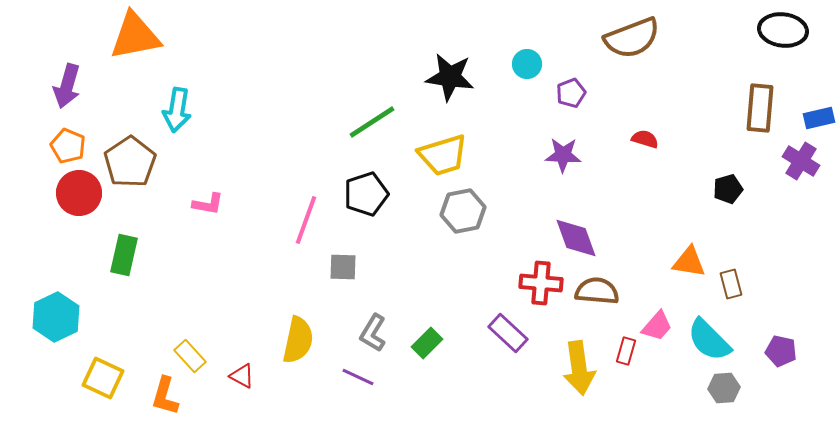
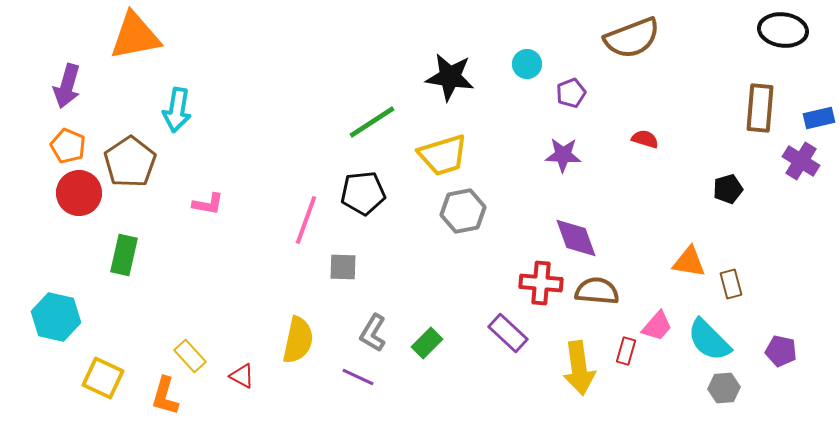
black pentagon at (366, 194): moved 3 px left, 1 px up; rotated 12 degrees clockwise
cyan hexagon at (56, 317): rotated 21 degrees counterclockwise
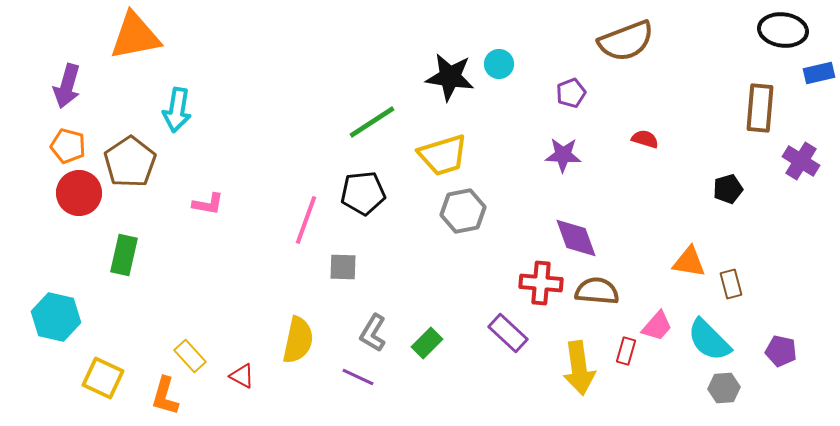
brown semicircle at (632, 38): moved 6 px left, 3 px down
cyan circle at (527, 64): moved 28 px left
blue rectangle at (819, 118): moved 45 px up
orange pentagon at (68, 146): rotated 8 degrees counterclockwise
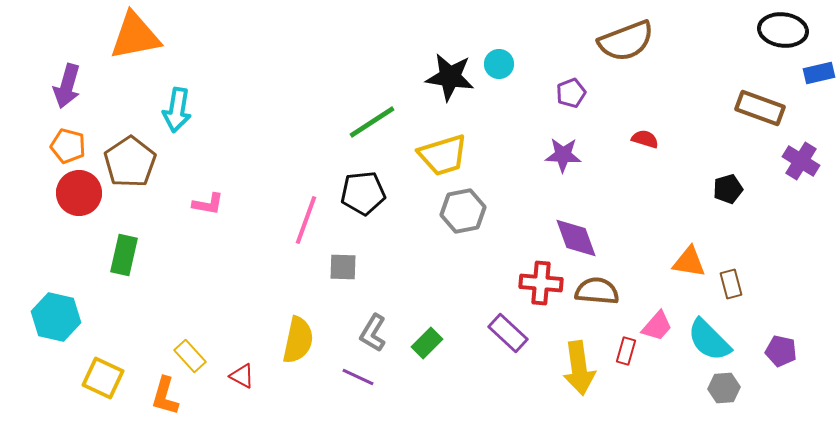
brown rectangle at (760, 108): rotated 75 degrees counterclockwise
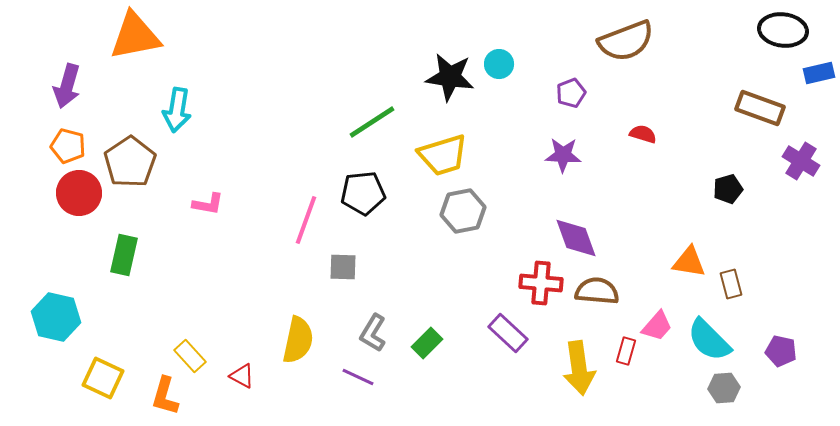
red semicircle at (645, 139): moved 2 px left, 5 px up
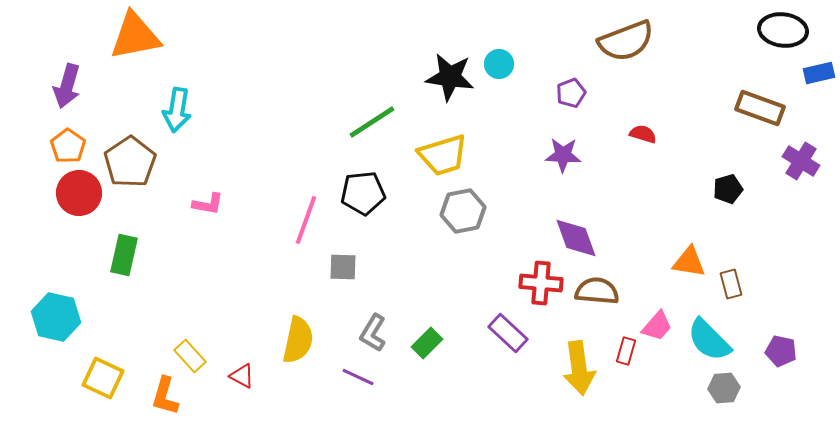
orange pentagon at (68, 146): rotated 20 degrees clockwise
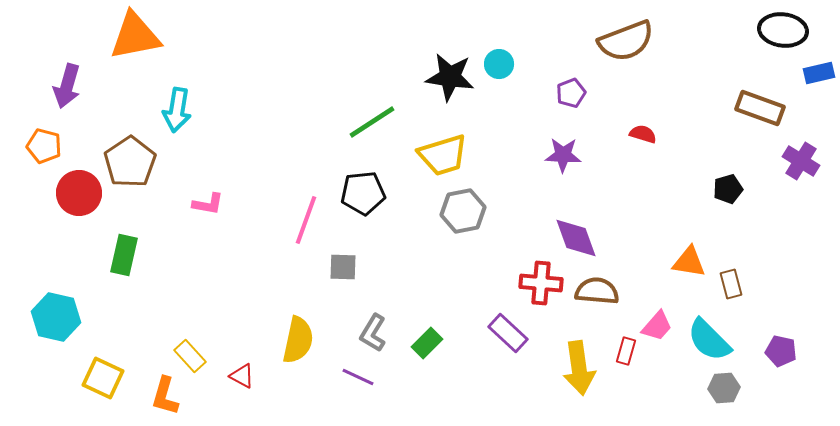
orange pentagon at (68, 146): moved 24 px left; rotated 20 degrees counterclockwise
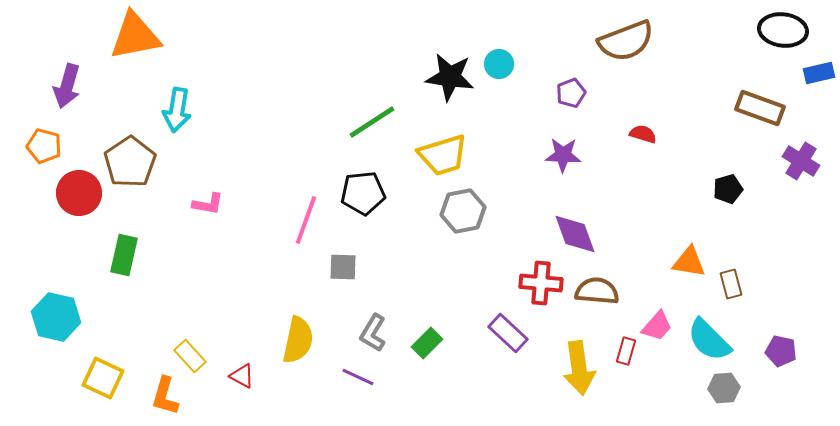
purple diamond at (576, 238): moved 1 px left, 4 px up
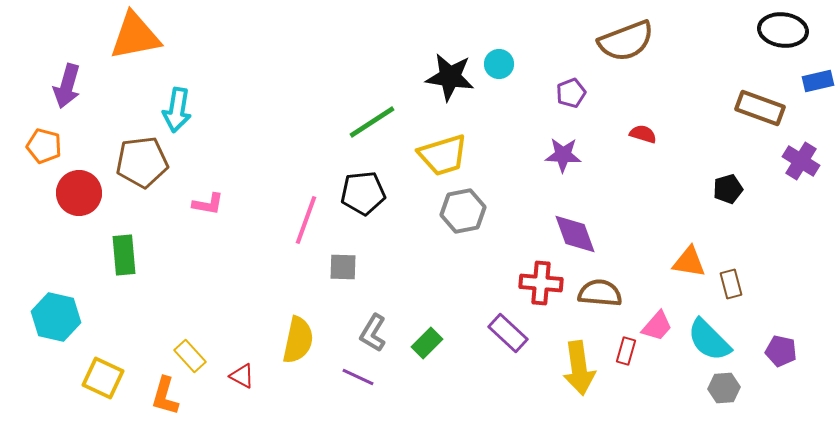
blue rectangle at (819, 73): moved 1 px left, 8 px down
brown pentagon at (130, 162): moved 12 px right; rotated 27 degrees clockwise
green rectangle at (124, 255): rotated 18 degrees counterclockwise
brown semicircle at (597, 291): moved 3 px right, 2 px down
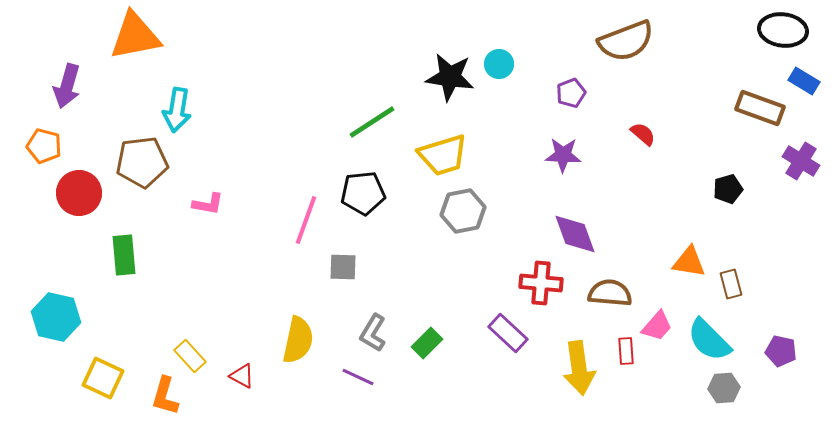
blue rectangle at (818, 81): moved 14 px left; rotated 44 degrees clockwise
red semicircle at (643, 134): rotated 24 degrees clockwise
brown semicircle at (600, 293): moved 10 px right
red rectangle at (626, 351): rotated 20 degrees counterclockwise
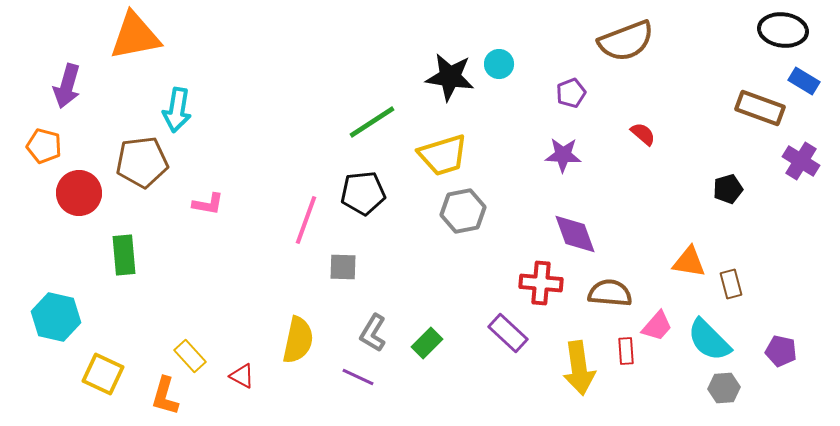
yellow square at (103, 378): moved 4 px up
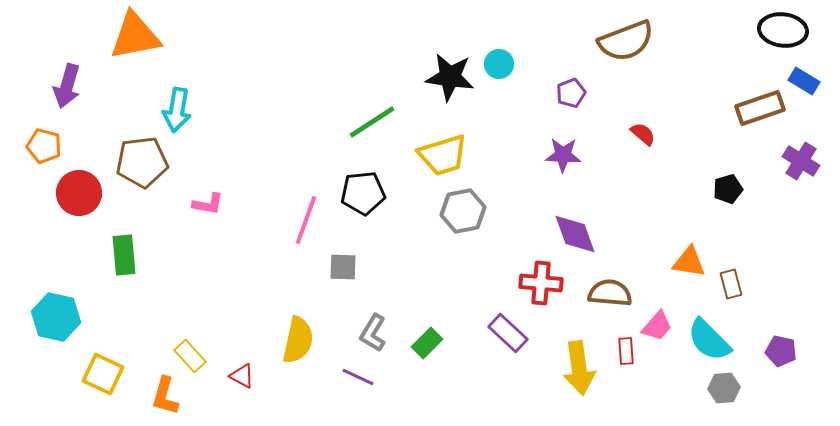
brown rectangle at (760, 108): rotated 39 degrees counterclockwise
